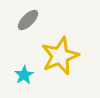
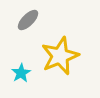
cyan star: moved 3 px left, 2 px up
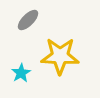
yellow star: rotated 24 degrees clockwise
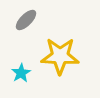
gray ellipse: moved 2 px left
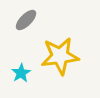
yellow star: rotated 9 degrees counterclockwise
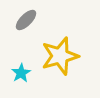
yellow star: rotated 9 degrees counterclockwise
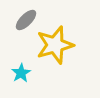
yellow star: moved 5 px left, 11 px up
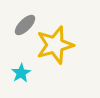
gray ellipse: moved 1 px left, 5 px down
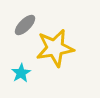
yellow star: moved 3 px down; rotated 6 degrees clockwise
